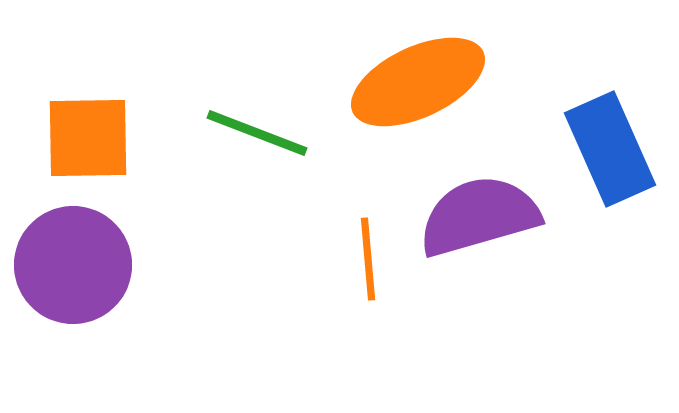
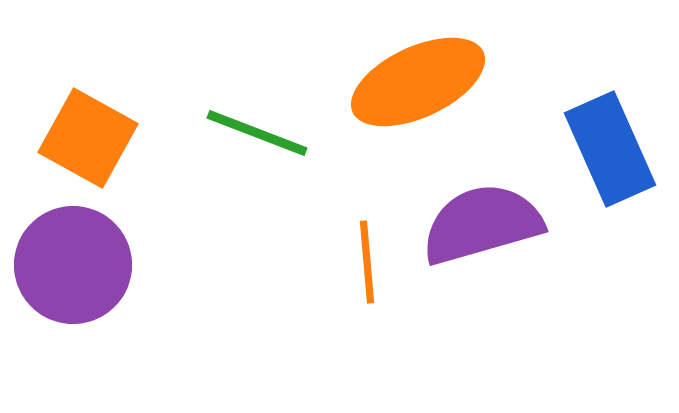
orange square: rotated 30 degrees clockwise
purple semicircle: moved 3 px right, 8 px down
orange line: moved 1 px left, 3 px down
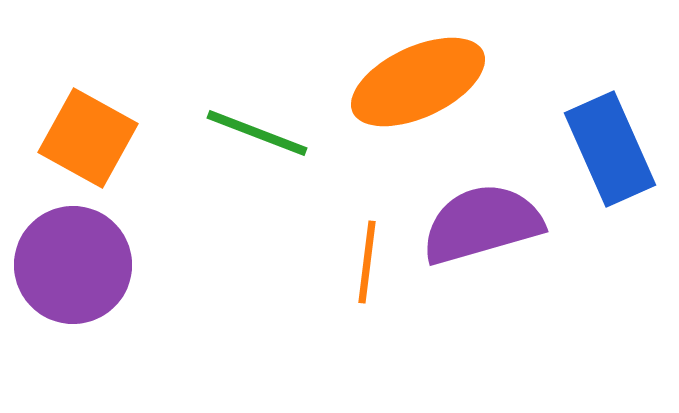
orange line: rotated 12 degrees clockwise
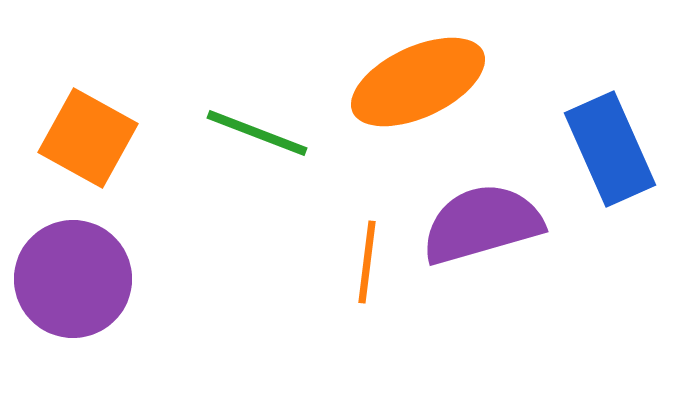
purple circle: moved 14 px down
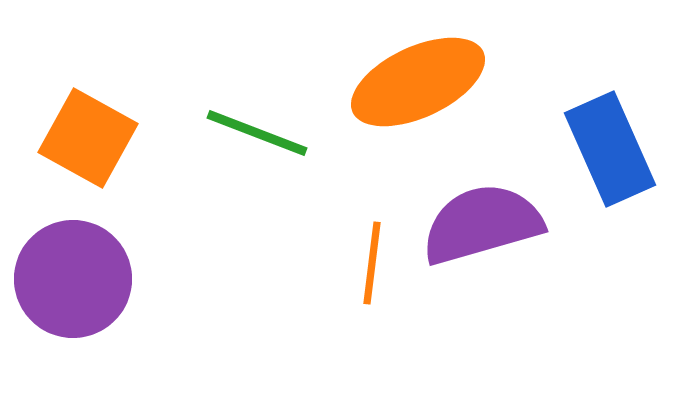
orange line: moved 5 px right, 1 px down
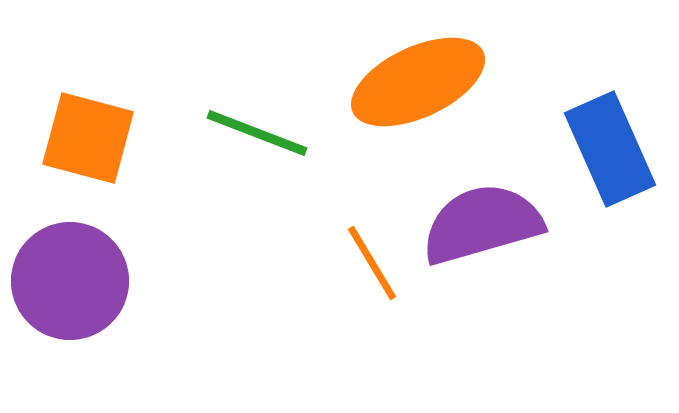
orange square: rotated 14 degrees counterclockwise
orange line: rotated 38 degrees counterclockwise
purple circle: moved 3 px left, 2 px down
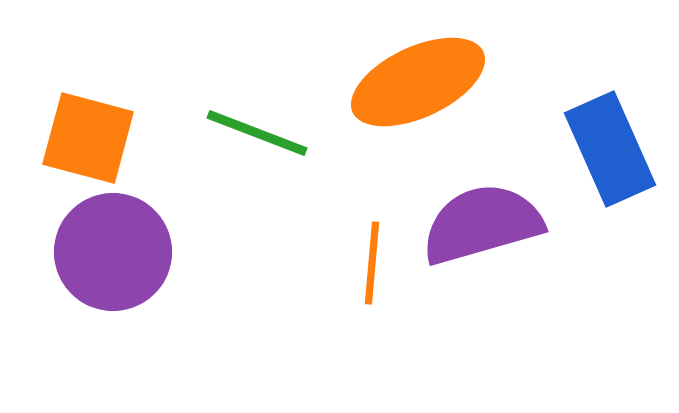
orange line: rotated 36 degrees clockwise
purple circle: moved 43 px right, 29 px up
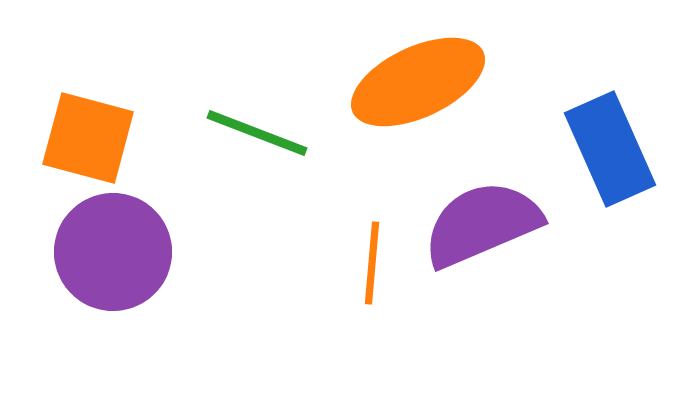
purple semicircle: rotated 7 degrees counterclockwise
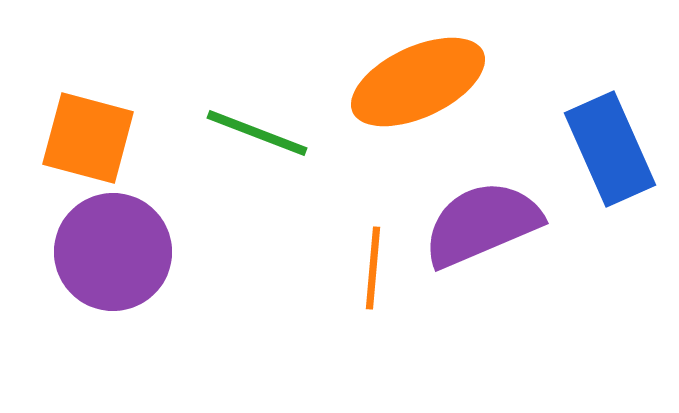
orange line: moved 1 px right, 5 px down
